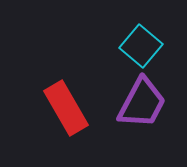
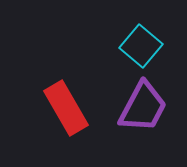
purple trapezoid: moved 1 px right, 4 px down
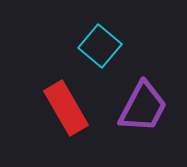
cyan square: moved 41 px left
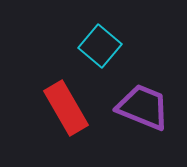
purple trapezoid: rotated 96 degrees counterclockwise
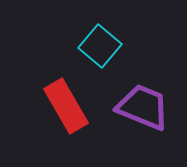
red rectangle: moved 2 px up
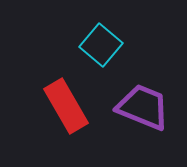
cyan square: moved 1 px right, 1 px up
